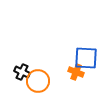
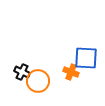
orange cross: moved 5 px left
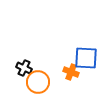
black cross: moved 2 px right, 4 px up
orange circle: moved 1 px down
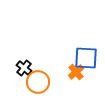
black cross: rotated 14 degrees clockwise
orange cross: moved 5 px right; rotated 28 degrees clockwise
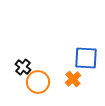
black cross: moved 1 px left, 1 px up
orange cross: moved 3 px left, 7 px down
